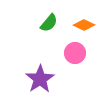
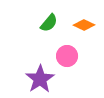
pink circle: moved 8 px left, 3 px down
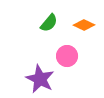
purple star: rotated 12 degrees counterclockwise
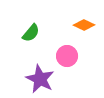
green semicircle: moved 18 px left, 10 px down
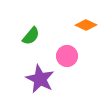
orange diamond: moved 2 px right
green semicircle: moved 3 px down
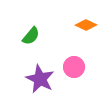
pink circle: moved 7 px right, 11 px down
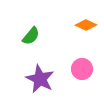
pink circle: moved 8 px right, 2 px down
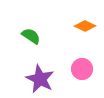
orange diamond: moved 1 px left, 1 px down
green semicircle: rotated 96 degrees counterclockwise
